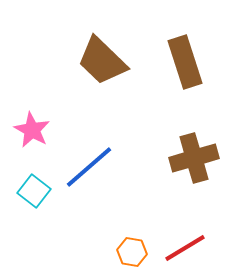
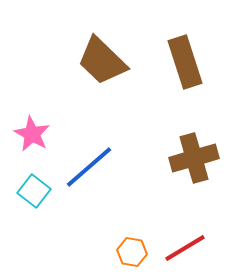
pink star: moved 4 px down
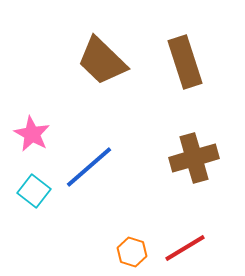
orange hexagon: rotated 8 degrees clockwise
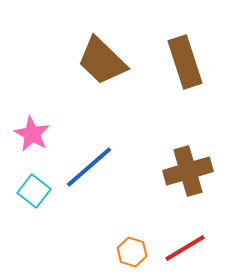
brown cross: moved 6 px left, 13 px down
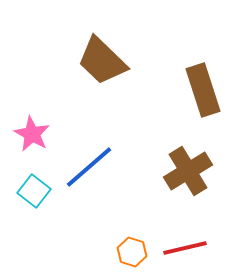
brown rectangle: moved 18 px right, 28 px down
brown cross: rotated 15 degrees counterclockwise
red line: rotated 18 degrees clockwise
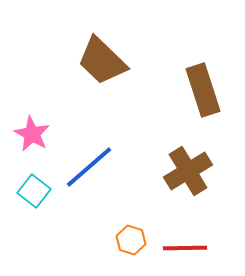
red line: rotated 12 degrees clockwise
orange hexagon: moved 1 px left, 12 px up
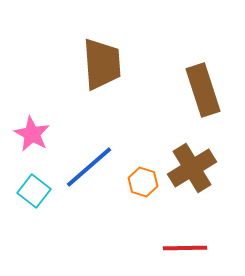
brown trapezoid: moved 3 px down; rotated 138 degrees counterclockwise
brown cross: moved 4 px right, 3 px up
orange hexagon: moved 12 px right, 58 px up
